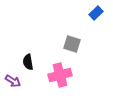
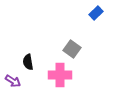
gray square: moved 5 px down; rotated 18 degrees clockwise
pink cross: rotated 15 degrees clockwise
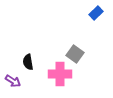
gray square: moved 3 px right, 5 px down
pink cross: moved 1 px up
